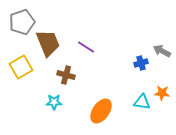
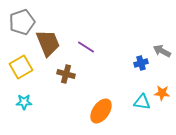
brown cross: moved 1 px up
cyan star: moved 30 px left
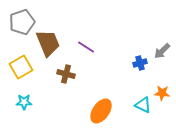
gray arrow: rotated 72 degrees counterclockwise
blue cross: moved 1 px left
cyan triangle: moved 1 px right, 3 px down; rotated 18 degrees clockwise
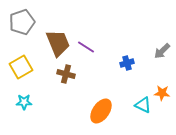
brown trapezoid: moved 10 px right
blue cross: moved 13 px left
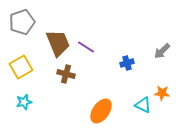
cyan star: rotated 14 degrees counterclockwise
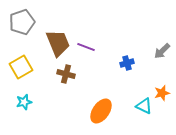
purple line: rotated 12 degrees counterclockwise
orange star: rotated 21 degrees counterclockwise
cyan triangle: moved 1 px right, 1 px down
